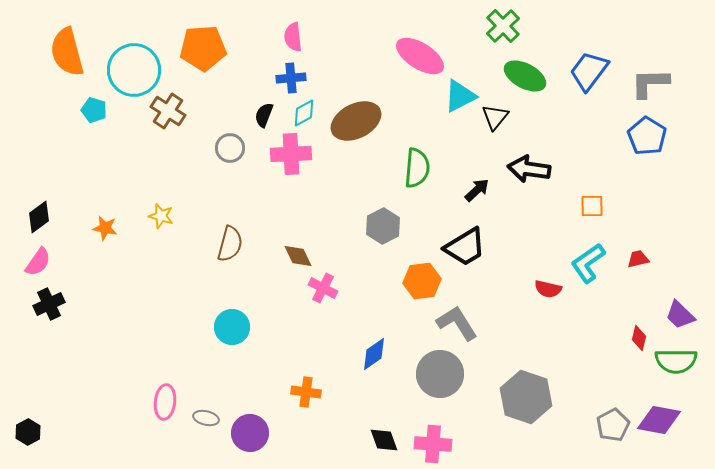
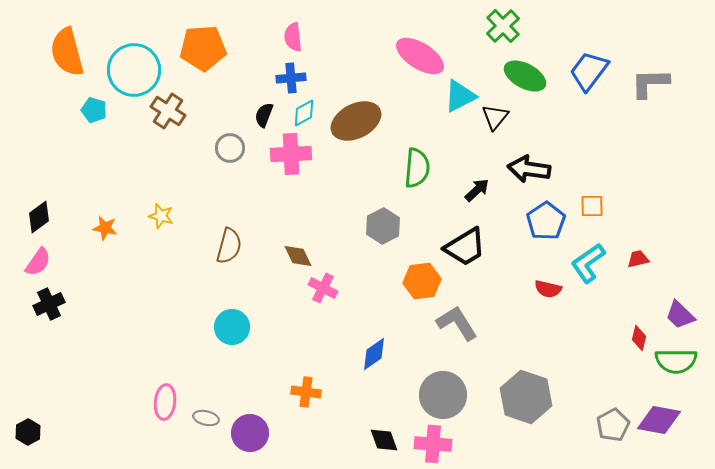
blue pentagon at (647, 136): moved 101 px left, 85 px down; rotated 6 degrees clockwise
brown semicircle at (230, 244): moved 1 px left, 2 px down
gray circle at (440, 374): moved 3 px right, 21 px down
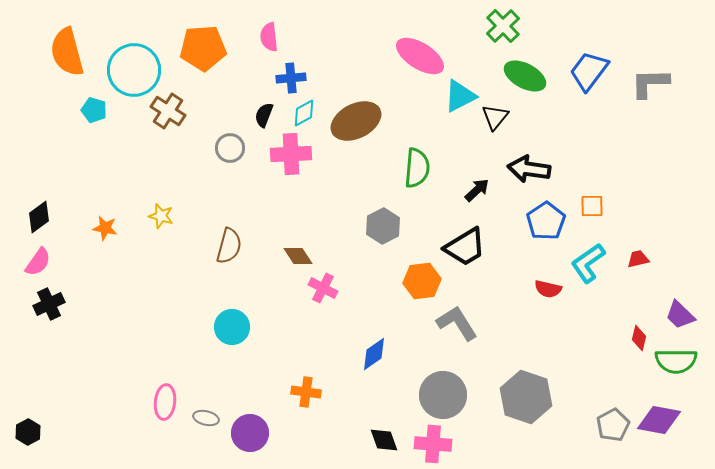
pink semicircle at (293, 37): moved 24 px left
brown diamond at (298, 256): rotated 8 degrees counterclockwise
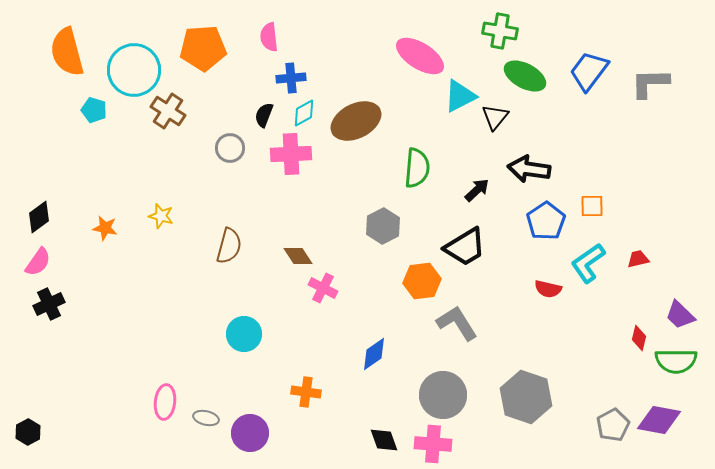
green cross at (503, 26): moved 3 px left, 5 px down; rotated 36 degrees counterclockwise
cyan circle at (232, 327): moved 12 px right, 7 px down
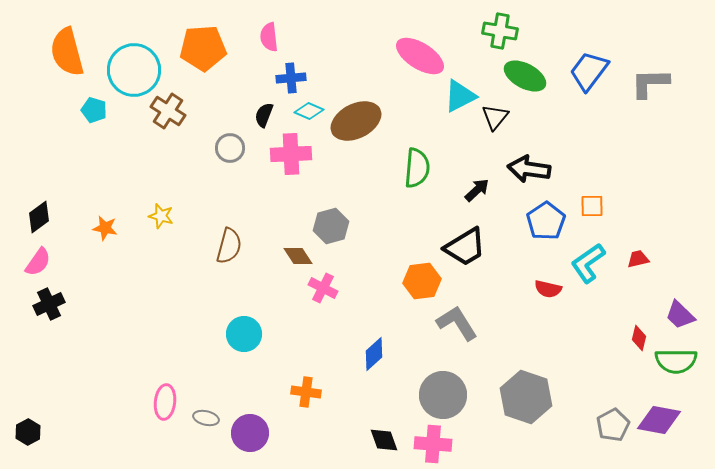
cyan diamond at (304, 113): moved 5 px right, 2 px up; rotated 52 degrees clockwise
gray hexagon at (383, 226): moved 52 px left; rotated 12 degrees clockwise
blue diamond at (374, 354): rotated 8 degrees counterclockwise
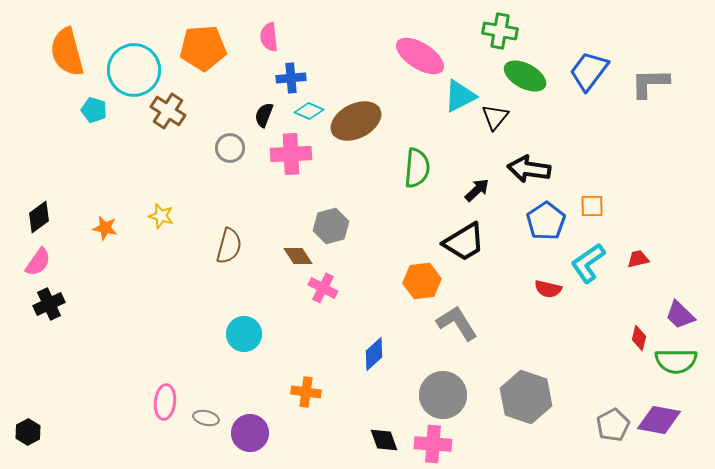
black trapezoid at (465, 247): moved 1 px left, 5 px up
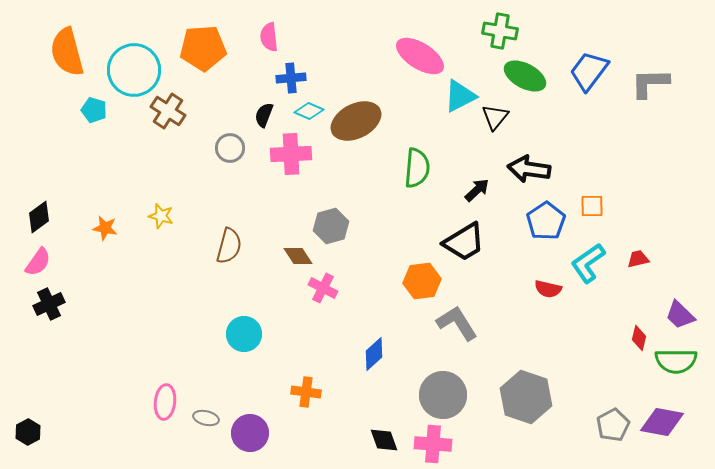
purple diamond at (659, 420): moved 3 px right, 2 px down
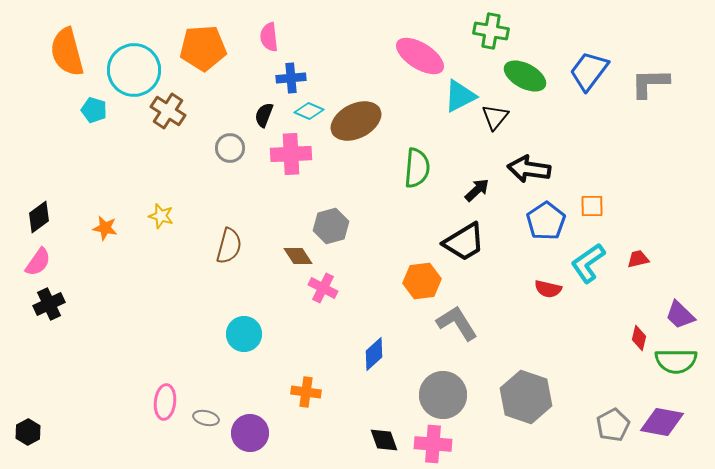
green cross at (500, 31): moved 9 px left
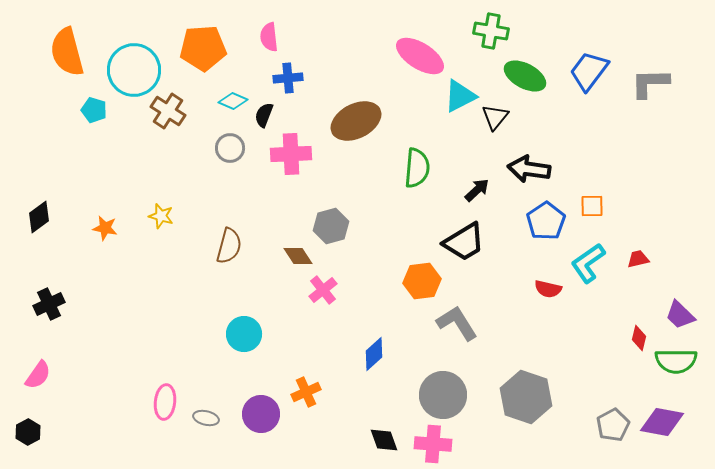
blue cross at (291, 78): moved 3 px left
cyan diamond at (309, 111): moved 76 px left, 10 px up
pink semicircle at (38, 262): moved 113 px down
pink cross at (323, 288): moved 2 px down; rotated 24 degrees clockwise
orange cross at (306, 392): rotated 32 degrees counterclockwise
purple circle at (250, 433): moved 11 px right, 19 px up
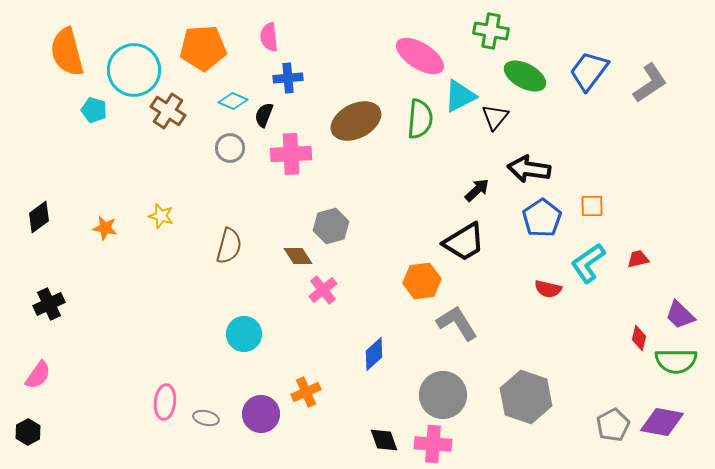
gray L-shape at (650, 83): rotated 147 degrees clockwise
green semicircle at (417, 168): moved 3 px right, 49 px up
blue pentagon at (546, 221): moved 4 px left, 3 px up
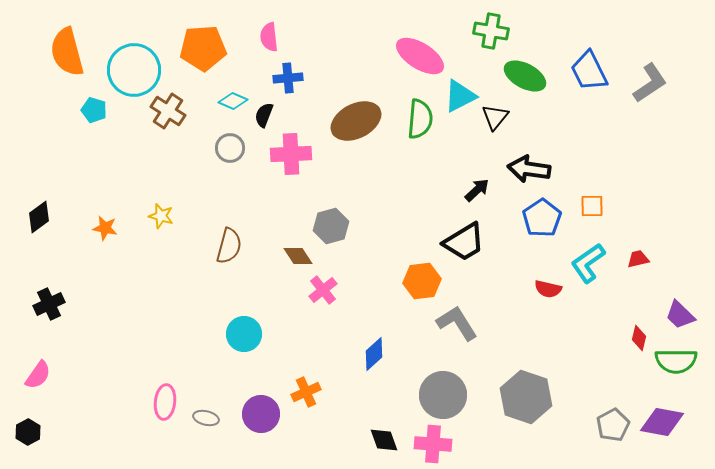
blue trapezoid at (589, 71): rotated 63 degrees counterclockwise
